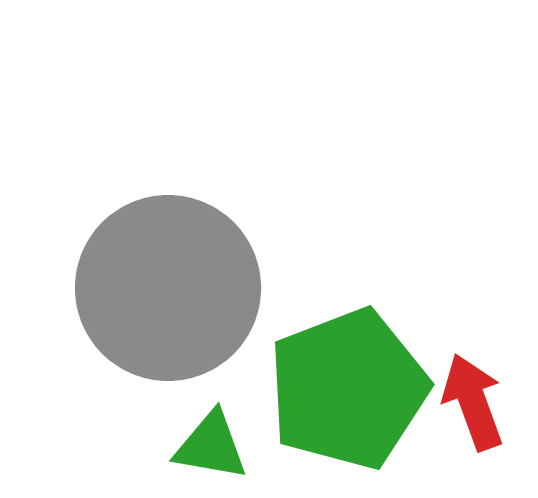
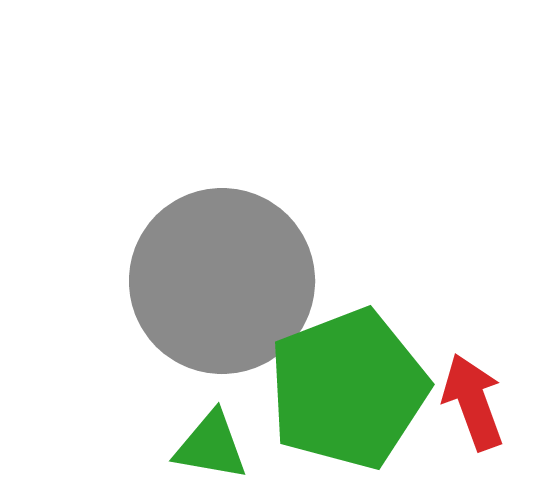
gray circle: moved 54 px right, 7 px up
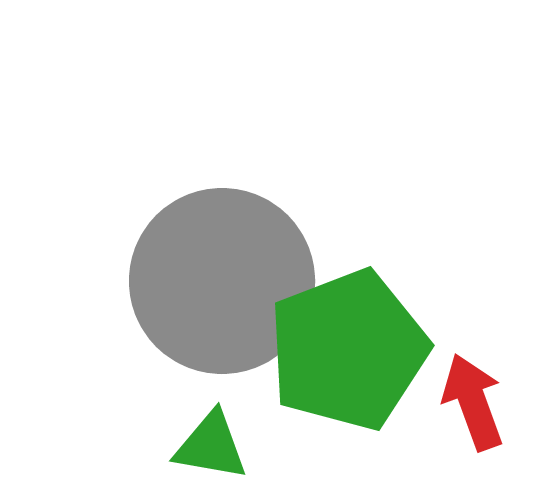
green pentagon: moved 39 px up
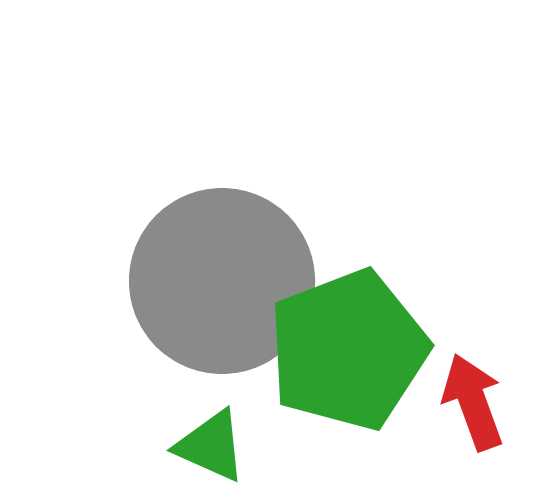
green triangle: rotated 14 degrees clockwise
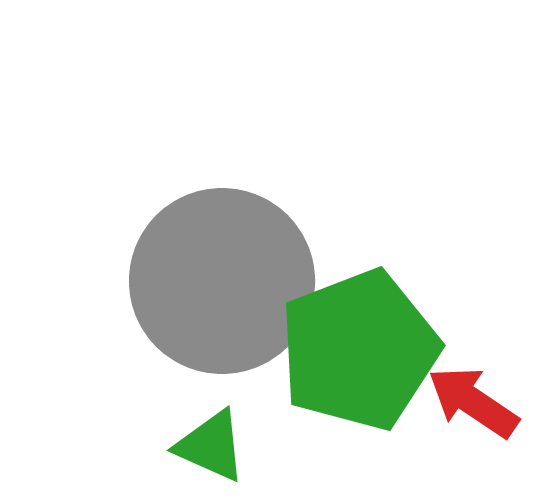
green pentagon: moved 11 px right
red arrow: rotated 36 degrees counterclockwise
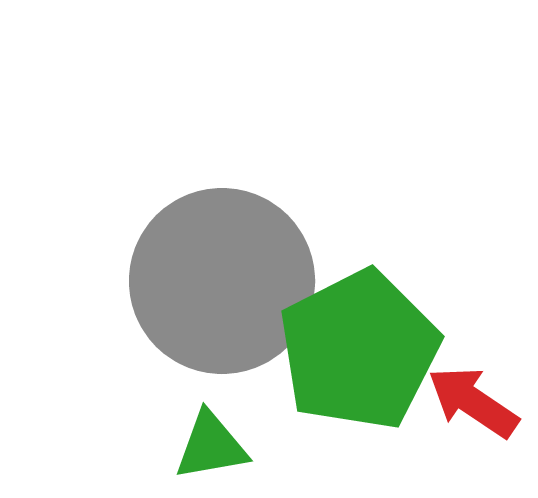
green pentagon: rotated 6 degrees counterclockwise
green triangle: rotated 34 degrees counterclockwise
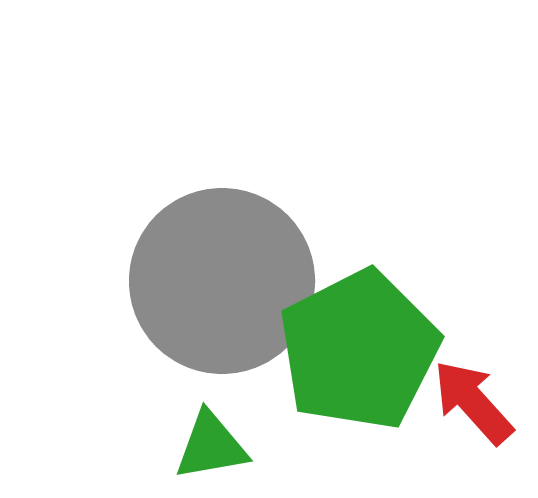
red arrow: rotated 14 degrees clockwise
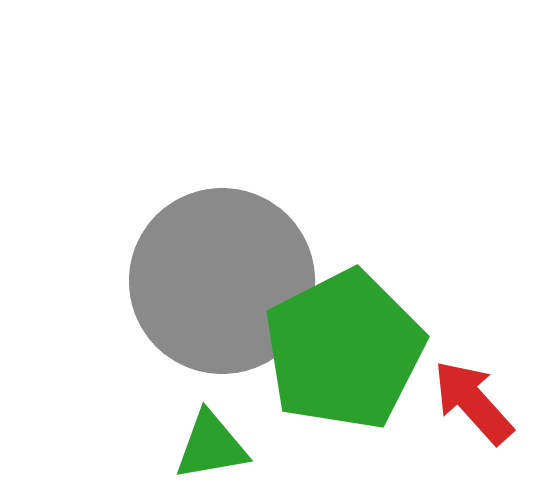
green pentagon: moved 15 px left
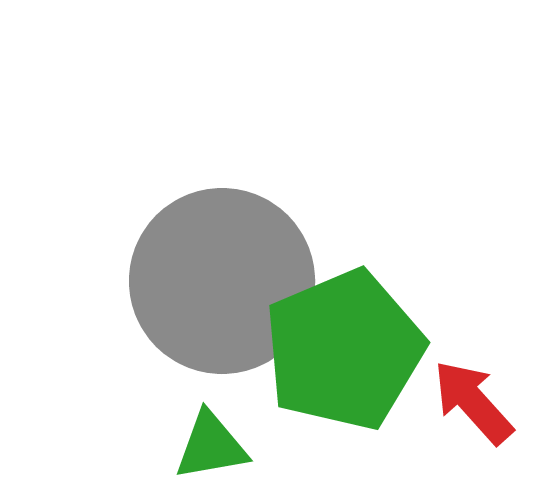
green pentagon: rotated 4 degrees clockwise
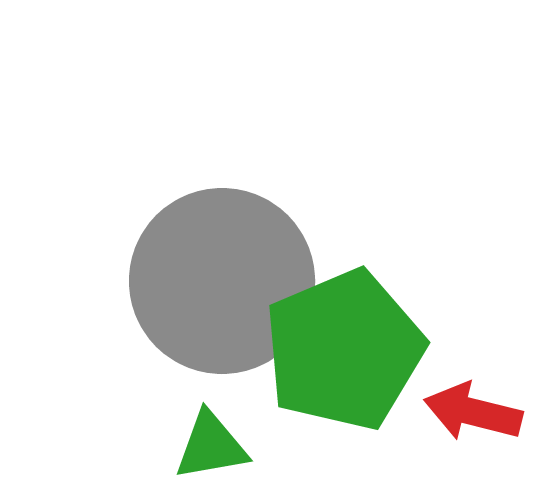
red arrow: moved 10 px down; rotated 34 degrees counterclockwise
